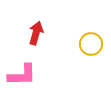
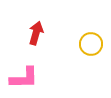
pink L-shape: moved 2 px right, 3 px down
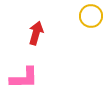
yellow circle: moved 28 px up
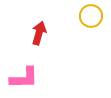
red arrow: moved 3 px right
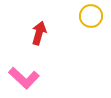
pink L-shape: rotated 44 degrees clockwise
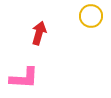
pink L-shape: rotated 40 degrees counterclockwise
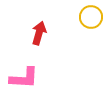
yellow circle: moved 1 px down
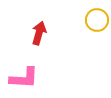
yellow circle: moved 6 px right, 3 px down
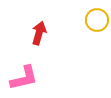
pink L-shape: rotated 16 degrees counterclockwise
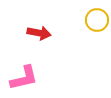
red arrow: rotated 85 degrees clockwise
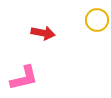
red arrow: moved 4 px right
